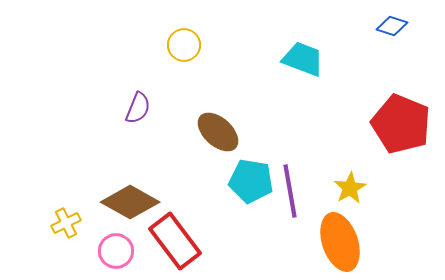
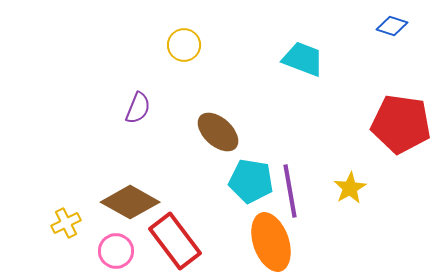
red pentagon: rotated 14 degrees counterclockwise
orange ellipse: moved 69 px left
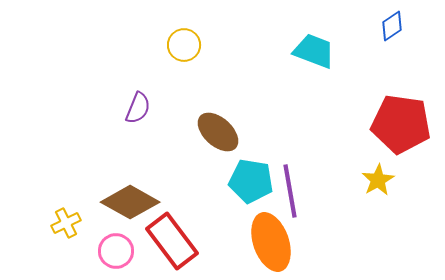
blue diamond: rotated 52 degrees counterclockwise
cyan trapezoid: moved 11 px right, 8 px up
yellow star: moved 28 px right, 8 px up
red rectangle: moved 3 px left
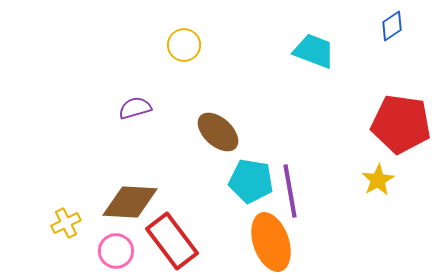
purple semicircle: moved 3 px left; rotated 128 degrees counterclockwise
brown diamond: rotated 26 degrees counterclockwise
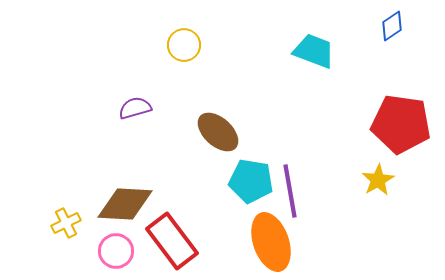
brown diamond: moved 5 px left, 2 px down
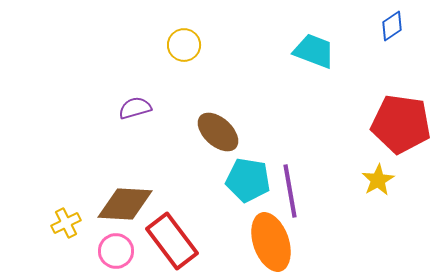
cyan pentagon: moved 3 px left, 1 px up
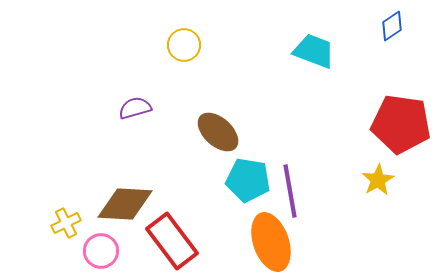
pink circle: moved 15 px left
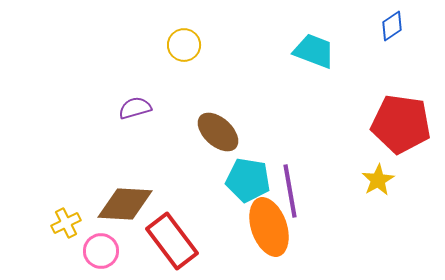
orange ellipse: moved 2 px left, 15 px up
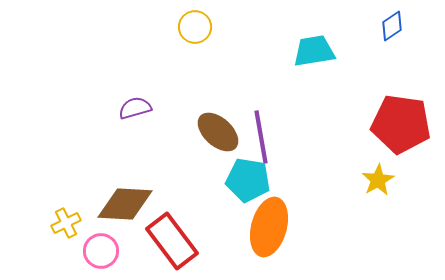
yellow circle: moved 11 px right, 18 px up
cyan trapezoid: rotated 30 degrees counterclockwise
purple line: moved 29 px left, 54 px up
orange ellipse: rotated 34 degrees clockwise
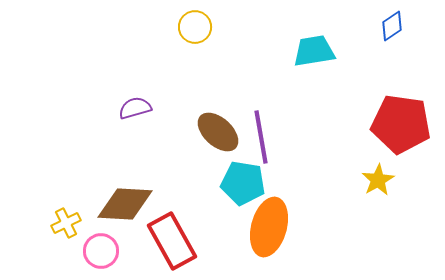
cyan pentagon: moved 5 px left, 3 px down
red rectangle: rotated 8 degrees clockwise
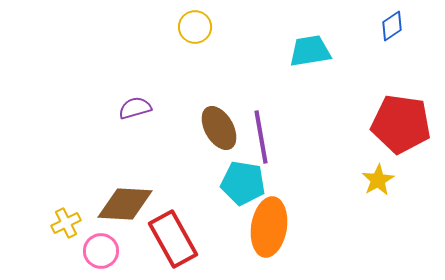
cyan trapezoid: moved 4 px left
brown ellipse: moved 1 px right, 4 px up; rotated 18 degrees clockwise
orange ellipse: rotated 6 degrees counterclockwise
red rectangle: moved 1 px right, 2 px up
